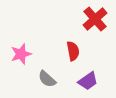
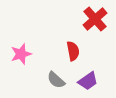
gray semicircle: moved 9 px right, 1 px down
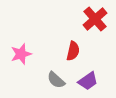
red semicircle: rotated 24 degrees clockwise
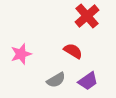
red cross: moved 8 px left, 3 px up
red semicircle: rotated 72 degrees counterclockwise
gray semicircle: rotated 72 degrees counterclockwise
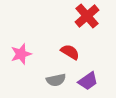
red semicircle: moved 3 px left, 1 px down
gray semicircle: rotated 18 degrees clockwise
